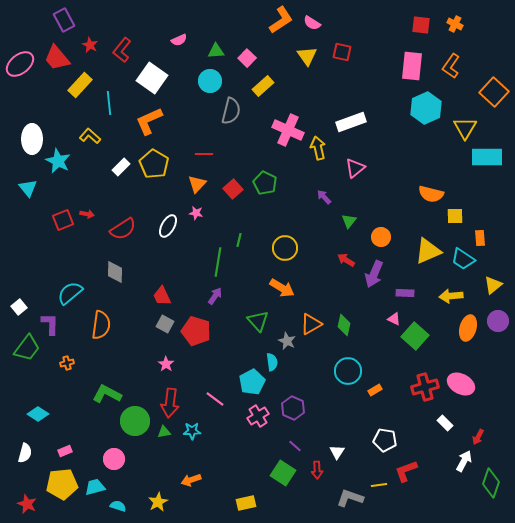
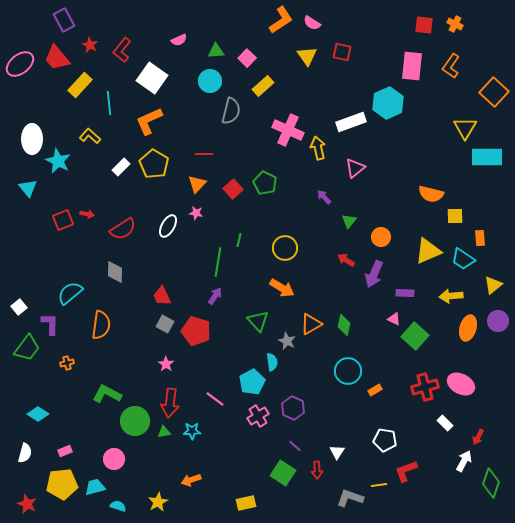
red square at (421, 25): moved 3 px right
cyan hexagon at (426, 108): moved 38 px left, 5 px up
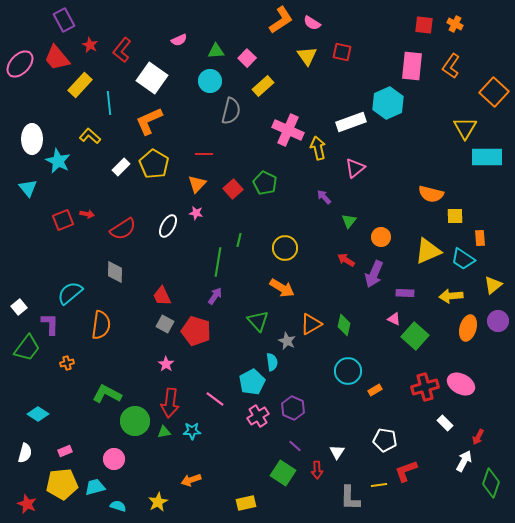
pink ellipse at (20, 64): rotated 8 degrees counterclockwise
gray L-shape at (350, 498): rotated 108 degrees counterclockwise
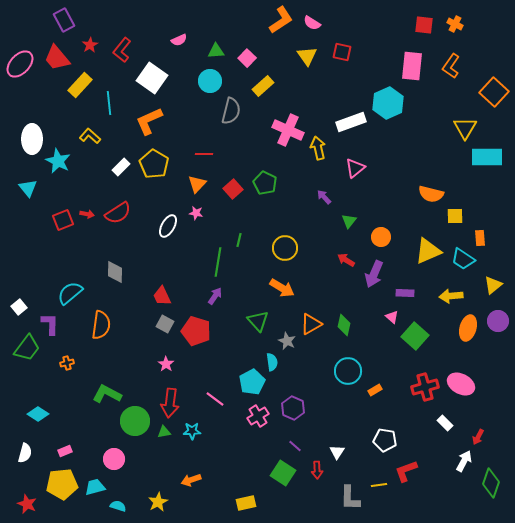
red star at (90, 45): rotated 14 degrees clockwise
red semicircle at (123, 229): moved 5 px left, 16 px up
pink triangle at (394, 319): moved 2 px left, 2 px up; rotated 16 degrees clockwise
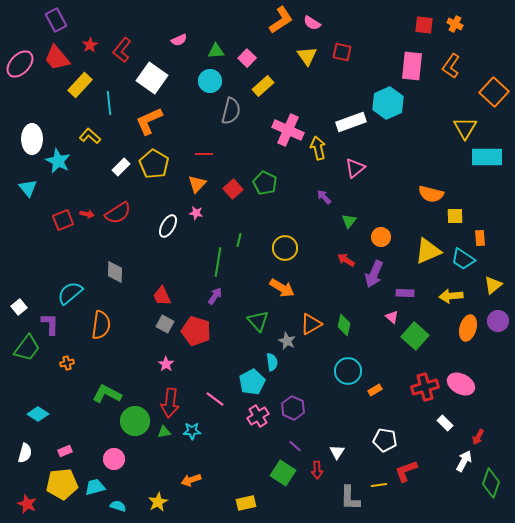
purple rectangle at (64, 20): moved 8 px left
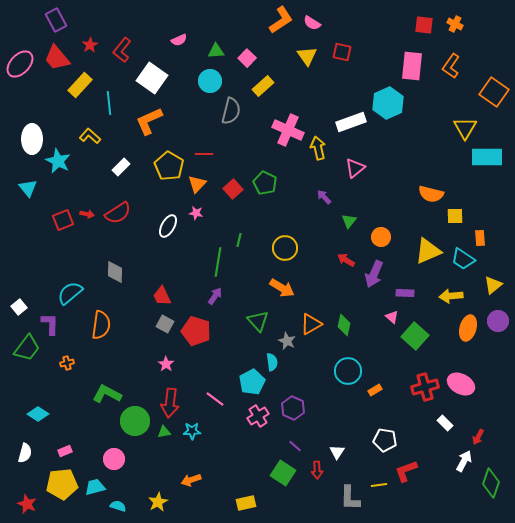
orange square at (494, 92): rotated 8 degrees counterclockwise
yellow pentagon at (154, 164): moved 15 px right, 2 px down
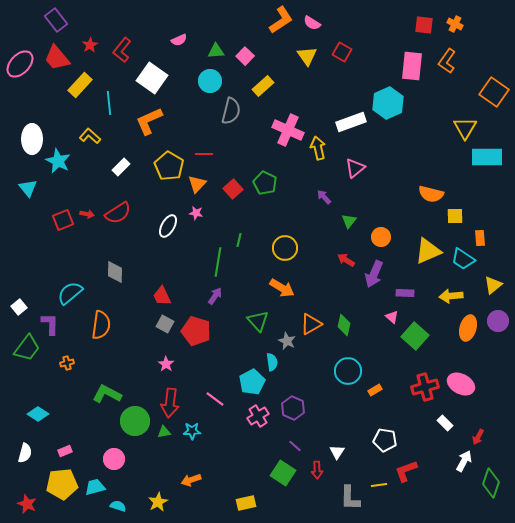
purple rectangle at (56, 20): rotated 10 degrees counterclockwise
red square at (342, 52): rotated 18 degrees clockwise
pink square at (247, 58): moved 2 px left, 2 px up
orange L-shape at (451, 66): moved 4 px left, 5 px up
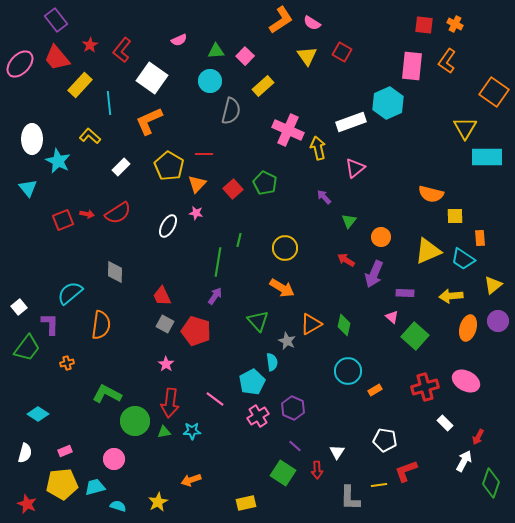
pink ellipse at (461, 384): moved 5 px right, 3 px up
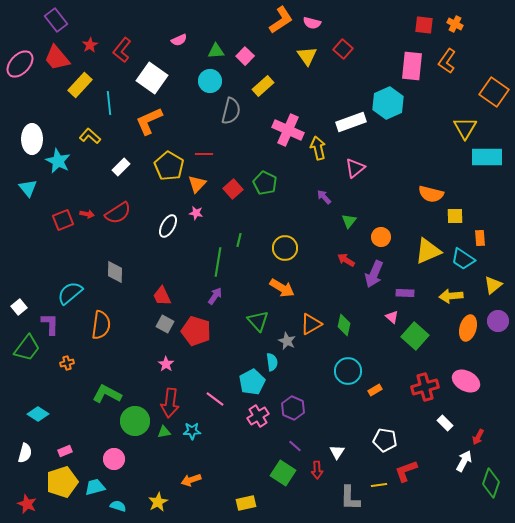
pink semicircle at (312, 23): rotated 18 degrees counterclockwise
red square at (342, 52): moved 1 px right, 3 px up; rotated 12 degrees clockwise
yellow pentagon at (62, 484): moved 2 px up; rotated 12 degrees counterclockwise
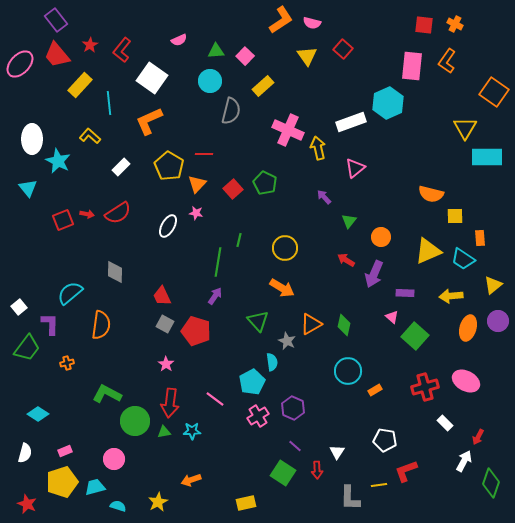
red trapezoid at (57, 58): moved 3 px up
